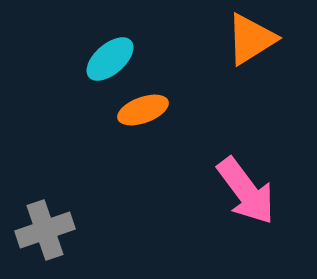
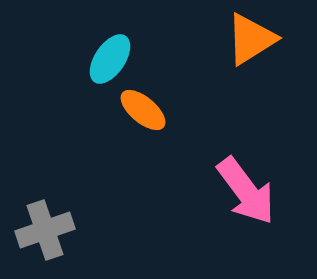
cyan ellipse: rotated 15 degrees counterclockwise
orange ellipse: rotated 60 degrees clockwise
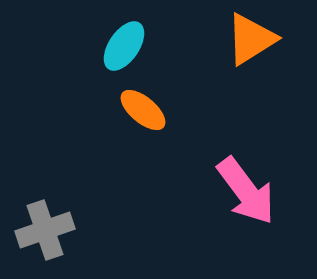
cyan ellipse: moved 14 px right, 13 px up
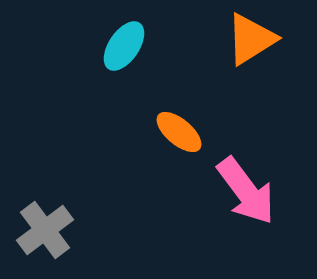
orange ellipse: moved 36 px right, 22 px down
gray cross: rotated 18 degrees counterclockwise
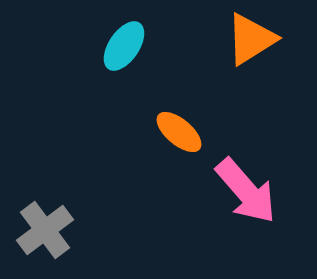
pink arrow: rotated 4 degrees counterclockwise
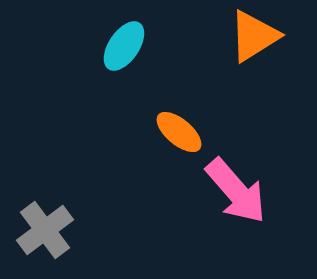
orange triangle: moved 3 px right, 3 px up
pink arrow: moved 10 px left
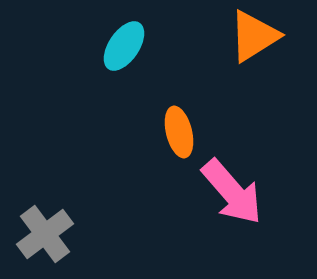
orange ellipse: rotated 36 degrees clockwise
pink arrow: moved 4 px left, 1 px down
gray cross: moved 4 px down
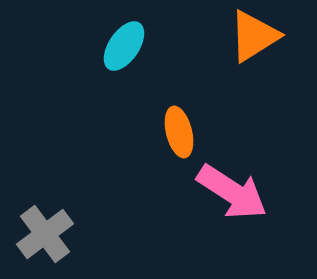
pink arrow: rotated 16 degrees counterclockwise
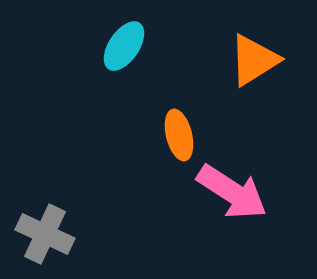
orange triangle: moved 24 px down
orange ellipse: moved 3 px down
gray cross: rotated 28 degrees counterclockwise
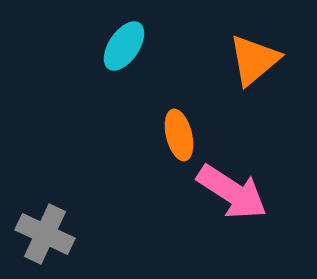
orange triangle: rotated 8 degrees counterclockwise
